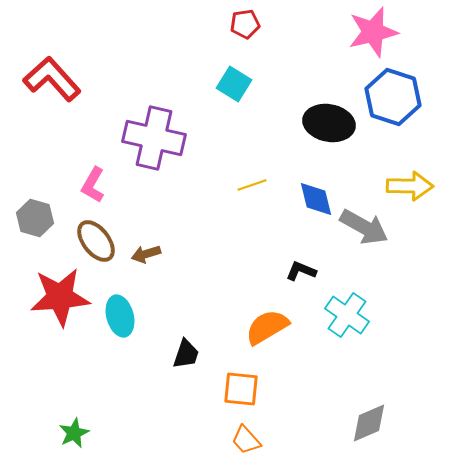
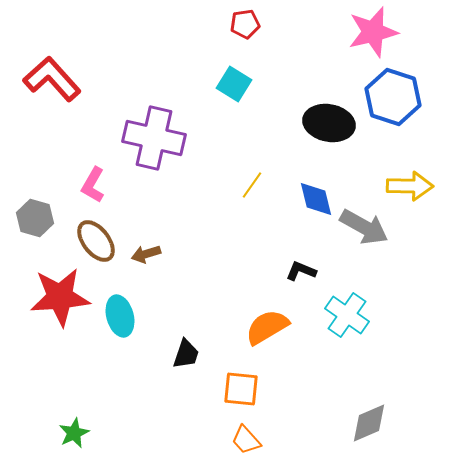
yellow line: rotated 36 degrees counterclockwise
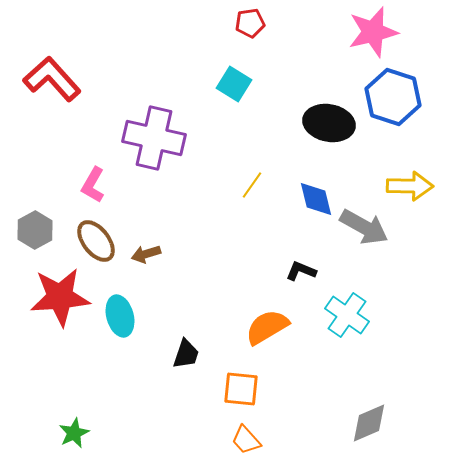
red pentagon: moved 5 px right, 1 px up
gray hexagon: moved 12 px down; rotated 15 degrees clockwise
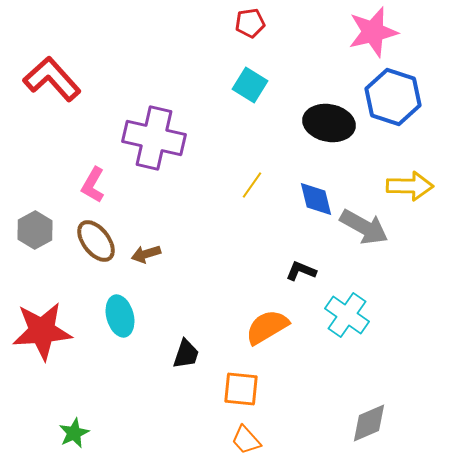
cyan square: moved 16 px right, 1 px down
red star: moved 18 px left, 34 px down
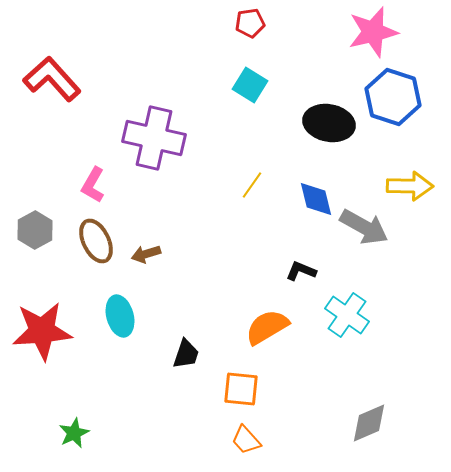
brown ellipse: rotated 12 degrees clockwise
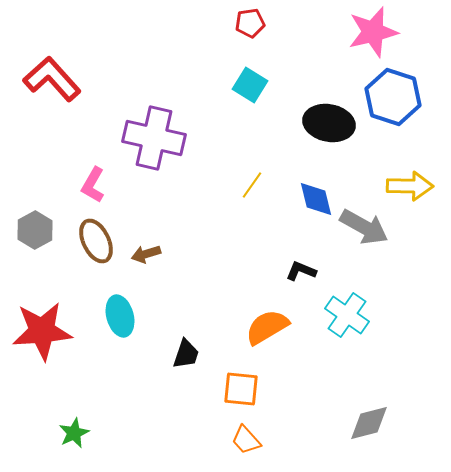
gray diamond: rotated 9 degrees clockwise
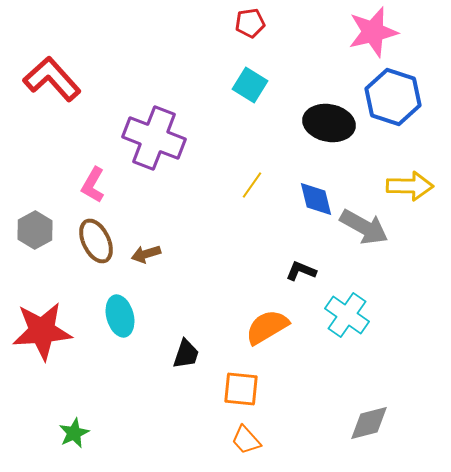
purple cross: rotated 8 degrees clockwise
